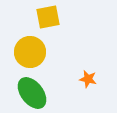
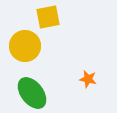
yellow circle: moved 5 px left, 6 px up
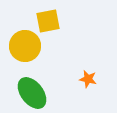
yellow square: moved 4 px down
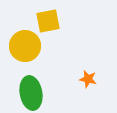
green ellipse: moved 1 px left; rotated 28 degrees clockwise
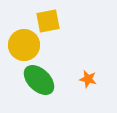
yellow circle: moved 1 px left, 1 px up
green ellipse: moved 8 px right, 13 px up; rotated 36 degrees counterclockwise
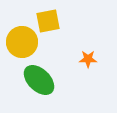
yellow circle: moved 2 px left, 3 px up
orange star: moved 20 px up; rotated 12 degrees counterclockwise
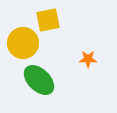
yellow square: moved 1 px up
yellow circle: moved 1 px right, 1 px down
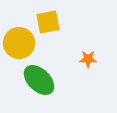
yellow square: moved 2 px down
yellow circle: moved 4 px left
